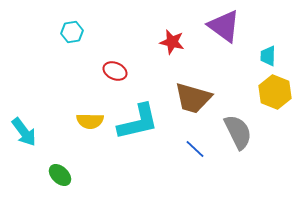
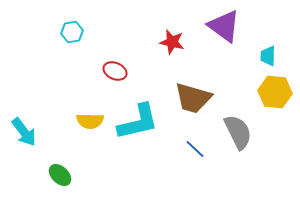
yellow hexagon: rotated 16 degrees counterclockwise
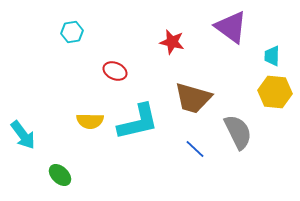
purple triangle: moved 7 px right, 1 px down
cyan trapezoid: moved 4 px right
cyan arrow: moved 1 px left, 3 px down
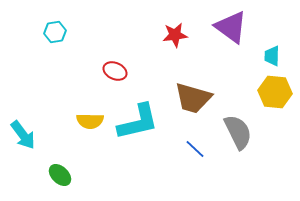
cyan hexagon: moved 17 px left
red star: moved 3 px right, 7 px up; rotated 20 degrees counterclockwise
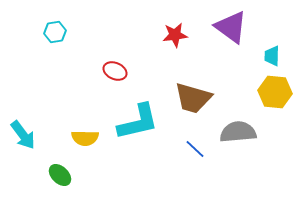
yellow semicircle: moved 5 px left, 17 px down
gray semicircle: rotated 69 degrees counterclockwise
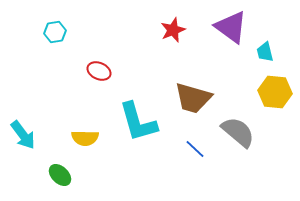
red star: moved 2 px left, 5 px up; rotated 15 degrees counterclockwise
cyan trapezoid: moved 7 px left, 4 px up; rotated 15 degrees counterclockwise
red ellipse: moved 16 px left
cyan L-shape: rotated 87 degrees clockwise
gray semicircle: rotated 45 degrees clockwise
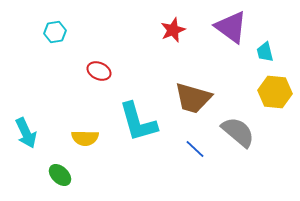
cyan arrow: moved 3 px right, 2 px up; rotated 12 degrees clockwise
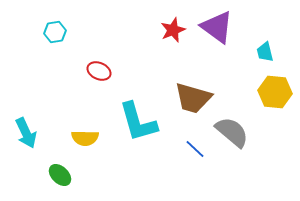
purple triangle: moved 14 px left
gray semicircle: moved 6 px left
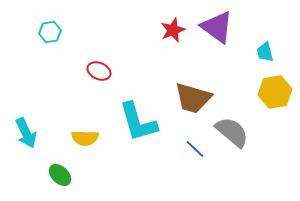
cyan hexagon: moved 5 px left
yellow hexagon: rotated 16 degrees counterclockwise
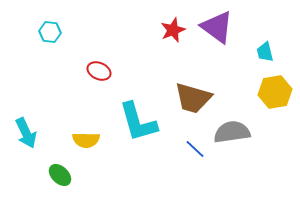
cyan hexagon: rotated 15 degrees clockwise
gray semicircle: rotated 48 degrees counterclockwise
yellow semicircle: moved 1 px right, 2 px down
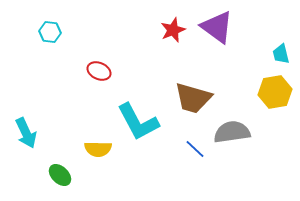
cyan trapezoid: moved 16 px right, 2 px down
cyan L-shape: rotated 12 degrees counterclockwise
yellow semicircle: moved 12 px right, 9 px down
